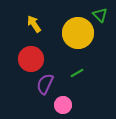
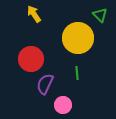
yellow arrow: moved 10 px up
yellow circle: moved 5 px down
green line: rotated 64 degrees counterclockwise
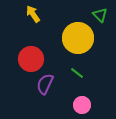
yellow arrow: moved 1 px left
green line: rotated 48 degrees counterclockwise
pink circle: moved 19 px right
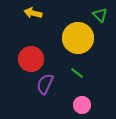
yellow arrow: moved 1 px up; rotated 42 degrees counterclockwise
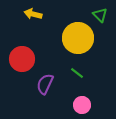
yellow arrow: moved 1 px down
red circle: moved 9 px left
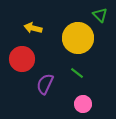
yellow arrow: moved 14 px down
pink circle: moved 1 px right, 1 px up
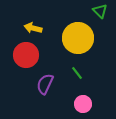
green triangle: moved 4 px up
red circle: moved 4 px right, 4 px up
green line: rotated 16 degrees clockwise
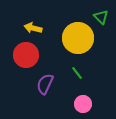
green triangle: moved 1 px right, 6 px down
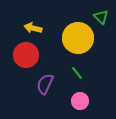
pink circle: moved 3 px left, 3 px up
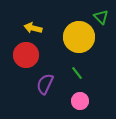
yellow circle: moved 1 px right, 1 px up
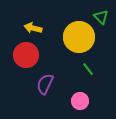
green line: moved 11 px right, 4 px up
